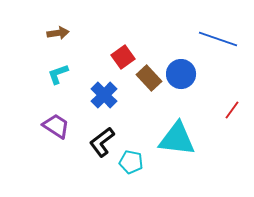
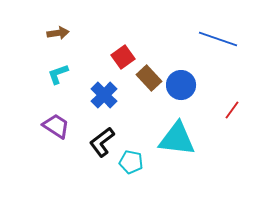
blue circle: moved 11 px down
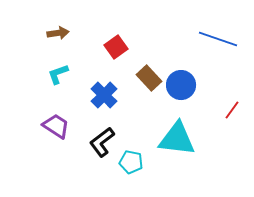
red square: moved 7 px left, 10 px up
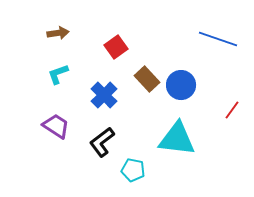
brown rectangle: moved 2 px left, 1 px down
cyan pentagon: moved 2 px right, 8 px down
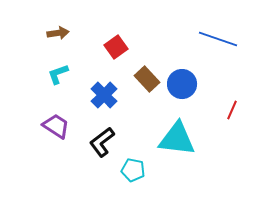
blue circle: moved 1 px right, 1 px up
red line: rotated 12 degrees counterclockwise
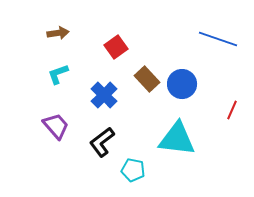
purple trapezoid: rotated 16 degrees clockwise
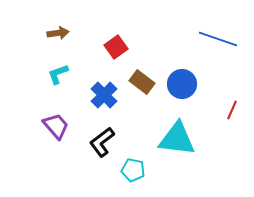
brown rectangle: moved 5 px left, 3 px down; rotated 10 degrees counterclockwise
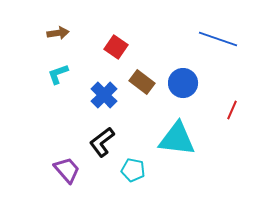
red square: rotated 20 degrees counterclockwise
blue circle: moved 1 px right, 1 px up
purple trapezoid: moved 11 px right, 44 px down
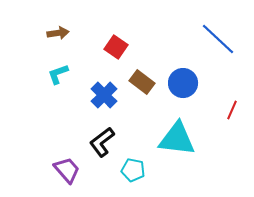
blue line: rotated 24 degrees clockwise
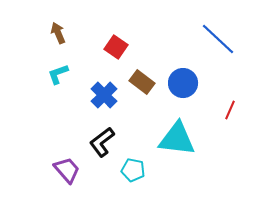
brown arrow: rotated 105 degrees counterclockwise
red line: moved 2 px left
